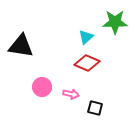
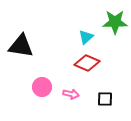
black square: moved 10 px right, 9 px up; rotated 14 degrees counterclockwise
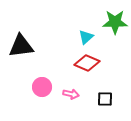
black triangle: rotated 16 degrees counterclockwise
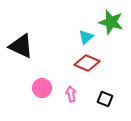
green star: moved 4 px left; rotated 15 degrees clockwise
black triangle: rotated 32 degrees clockwise
pink circle: moved 1 px down
pink arrow: rotated 112 degrees counterclockwise
black square: rotated 21 degrees clockwise
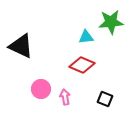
green star: rotated 20 degrees counterclockwise
cyan triangle: rotated 35 degrees clockwise
red diamond: moved 5 px left, 2 px down
pink circle: moved 1 px left, 1 px down
pink arrow: moved 6 px left, 3 px down
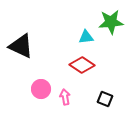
red diamond: rotated 10 degrees clockwise
